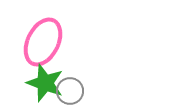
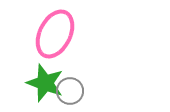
pink ellipse: moved 12 px right, 8 px up
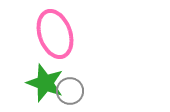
pink ellipse: rotated 45 degrees counterclockwise
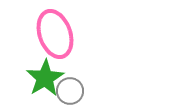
green star: moved 5 px up; rotated 21 degrees clockwise
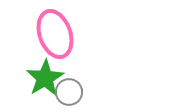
gray circle: moved 1 px left, 1 px down
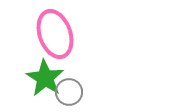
green star: rotated 9 degrees counterclockwise
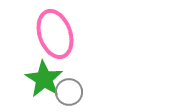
green star: moved 1 px left, 1 px down
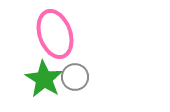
gray circle: moved 6 px right, 15 px up
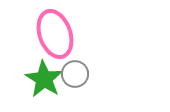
gray circle: moved 3 px up
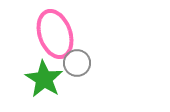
gray circle: moved 2 px right, 11 px up
